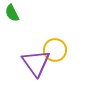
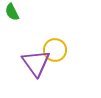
green semicircle: moved 1 px up
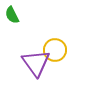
green semicircle: moved 3 px down
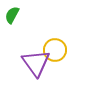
green semicircle: rotated 54 degrees clockwise
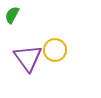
purple triangle: moved 8 px left, 5 px up
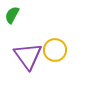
purple triangle: moved 2 px up
